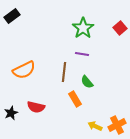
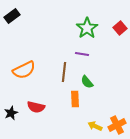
green star: moved 4 px right
orange rectangle: rotated 28 degrees clockwise
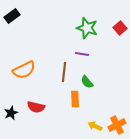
green star: rotated 20 degrees counterclockwise
